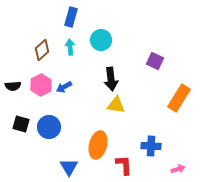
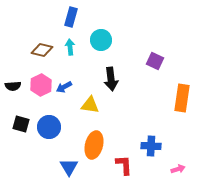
brown diamond: rotated 55 degrees clockwise
orange rectangle: moved 3 px right; rotated 24 degrees counterclockwise
yellow triangle: moved 26 px left
orange ellipse: moved 4 px left
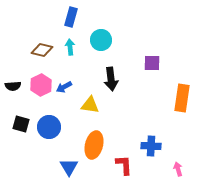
purple square: moved 3 px left, 2 px down; rotated 24 degrees counterclockwise
pink arrow: rotated 88 degrees counterclockwise
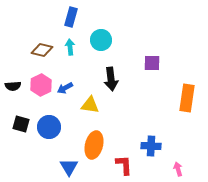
blue arrow: moved 1 px right, 1 px down
orange rectangle: moved 5 px right
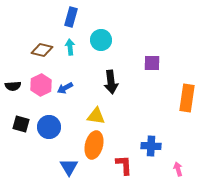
black arrow: moved 3 px down
yellow triangle: moved 6 px right, 11 px down
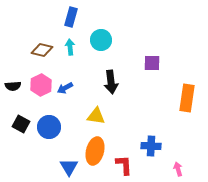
black square: rotated 12 degrees clockwise
orange ellipse: moved 1 px right, 6 px down
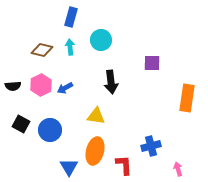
blue circle: moved 1 px right, 3 px down
blue cross: rotated 18 degrees counterclockwise
